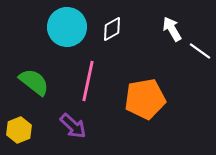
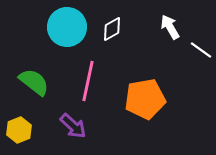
white arrow: moved 2 px left, 2 px up
white line: moved 1 px right, 1 px up
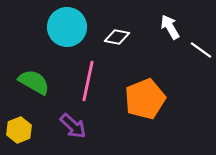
white diamond: moved 5 px right, 8 px down; rotated 40 degrees clockwise
green semicircle: rotated 8 degrees counterclockwise
orange pentagon: rotated 12 degrees counterclockwise
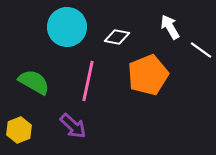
orange pentagon: moved 3 px right, 24 px up
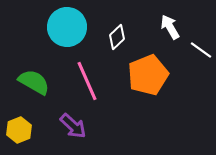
white diamond: rotated 55 degrees counterclockwise
pink line: moved 1 px left; rotated 36 degrees counterclockwise
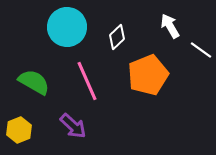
white arrow: moved 1 px up
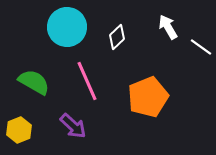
white arrow: moved 2 px left, 1 px down
white line: moved 3 px up
orange pentagon: moved 22 px down
